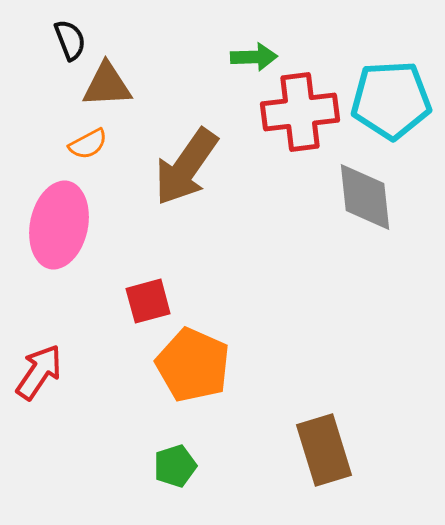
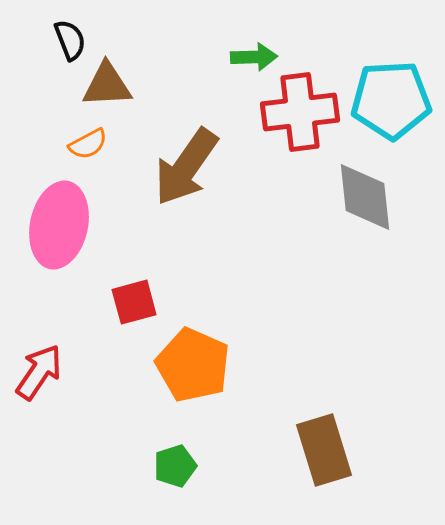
red square: moved 14 px left, 1 px down
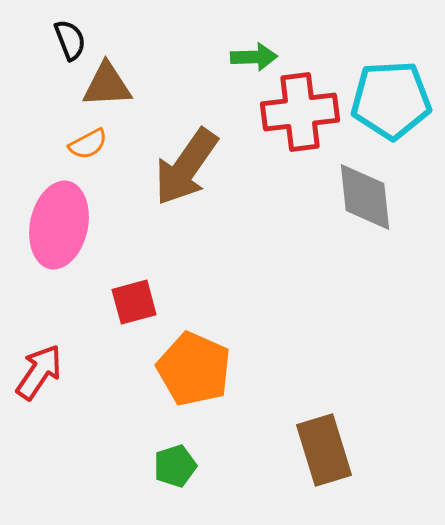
orange pentagon: moved 1 px right, 4 px down
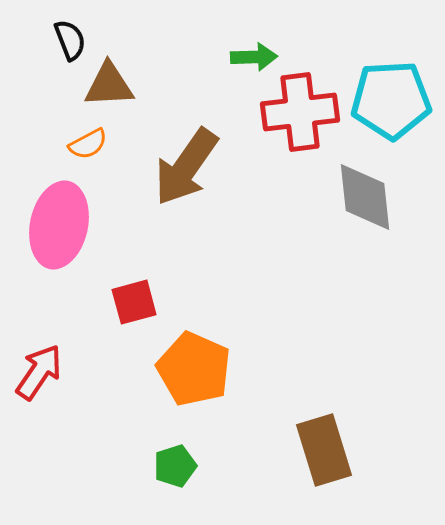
brown triangle: moved 2 px right
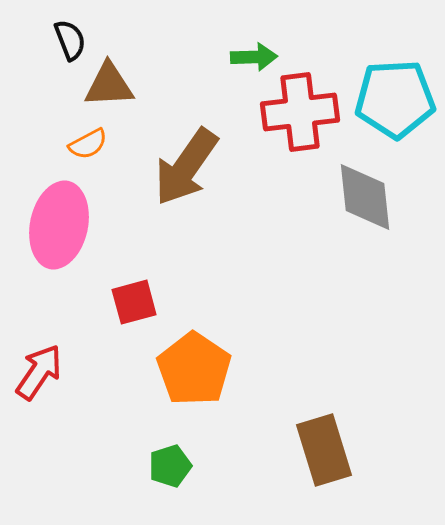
cyan pentagon: moved 4 px right, 1 px up
orange pentagon: rotated 10 degrees clockwise
green pentagon: moved 5 px left
